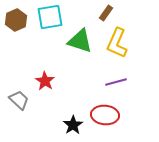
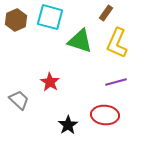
cyan square: rotated 24 degrees clockwise
red star: moved 5 px right, 1 px down
black star: moved 5 px left
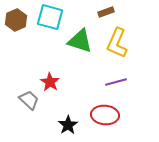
brown rectangle: moved 1 px up; rotated 35 degrees clockwise
gray trapezoid: moved 10 px right
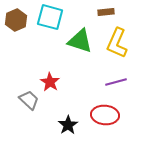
brown rectangle: rotated 14 degrees clockwise
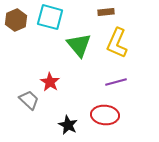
green triangle: moved 1 px left, 4 px down; rotated 32 degrees clockwise
black star: rotated 12 degrees counterclockwise
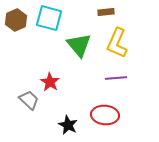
cyan square: moved 1 px left, 1 px down
purple line: moved 4 px up; rotated 10 degrees clockwise
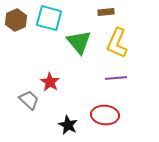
green triangle: moved 3 px up
